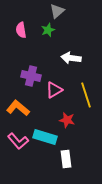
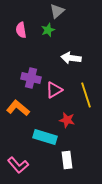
purple cross: moved 2 px down
pink L-shape: moved 24 px down
white rectangle: moved 1 px right, 1 px down
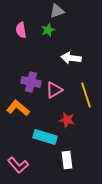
gray triangle: rotated 21 degrees clockwise
purple cross: moved 4 px down
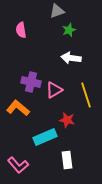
green star: moved 21 px right
cyan rectangle: rotated 40 degrees counterclockwise
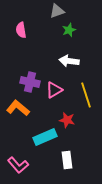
white arrow: moved 2 px left, 3 px down
purple cross: moved 1 px left
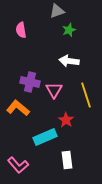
pink triangle: rotated 30 degrees counterclockwise
red star: moved 1 px left; rotated 21 degrees clockwise
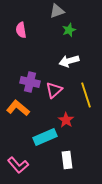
white arrow: rotated 24 degrees counterclockwise
pink triangle: rotated 18 degrees clockwise
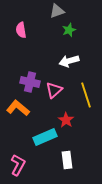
pink L-shape: rotated 110 degrees counterclockwise
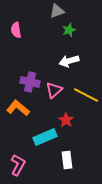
pink semicircle: moved 5 px left
yellow line: rotated 45 degrees counterclockwise
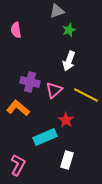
white arrow: rotated 54 degrees counterclockwise
white rectangle: rotated 24 degrees clockwise
